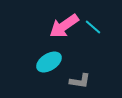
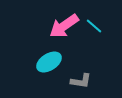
cyan line: moved 1 px right, 1 px up
gray L-shape: moved 1 px right
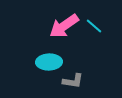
cyan ellipse: rotated 30 degrees clockwise
gray L-shape: moved 8 px left
